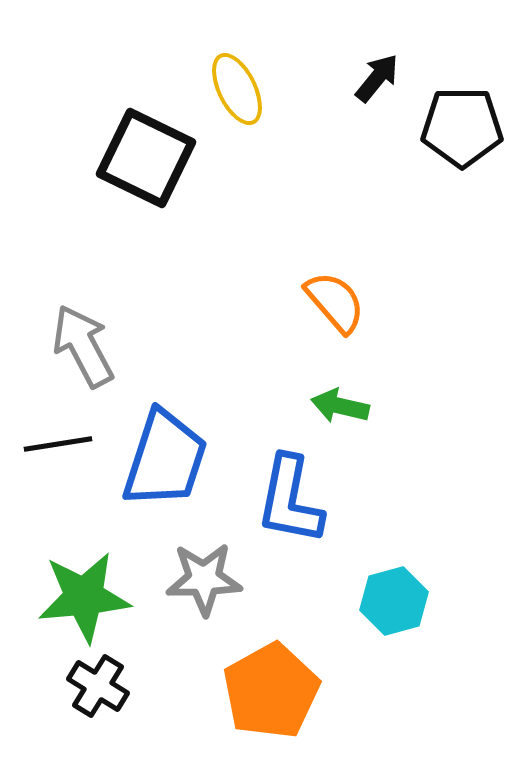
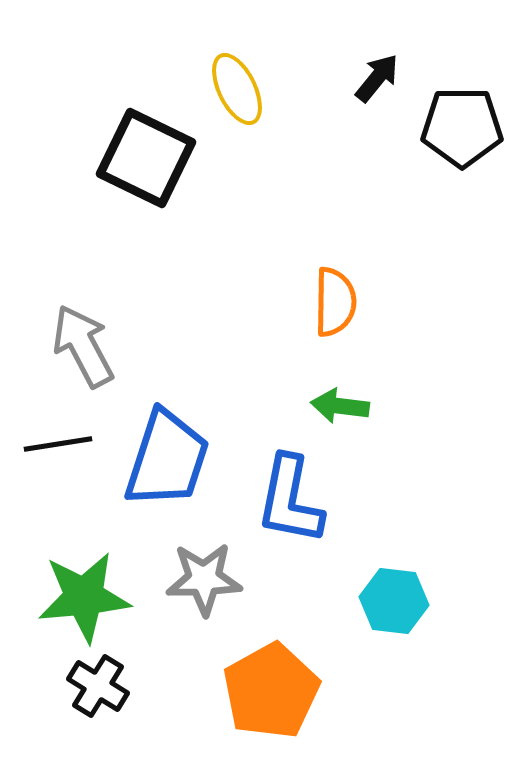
orange semicircle: rotated 42 degrees clockwise
green arrow: rotated 6 degrees counterclockwise
blue trapezoid: moved 2 px right
cyan hexagon: rotated 22 degrees clockwise
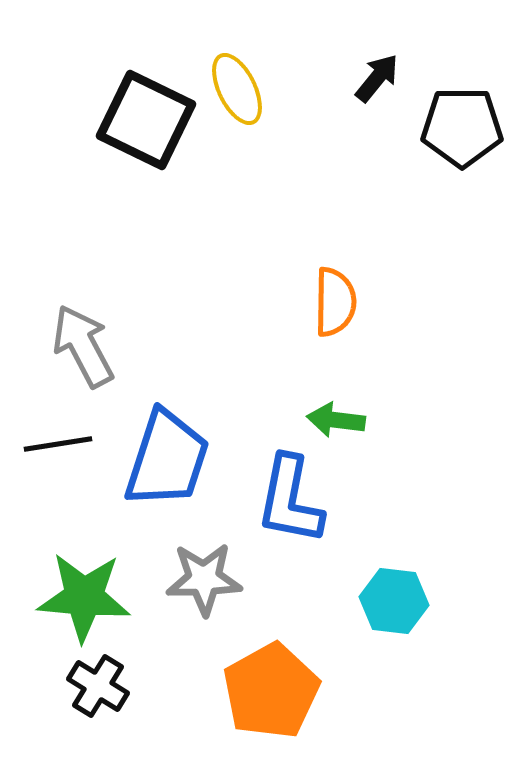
black square: moved 38 px up
green arrow: moved 4 px left, 14 px down
green star: rotated 10 degrees clockwise
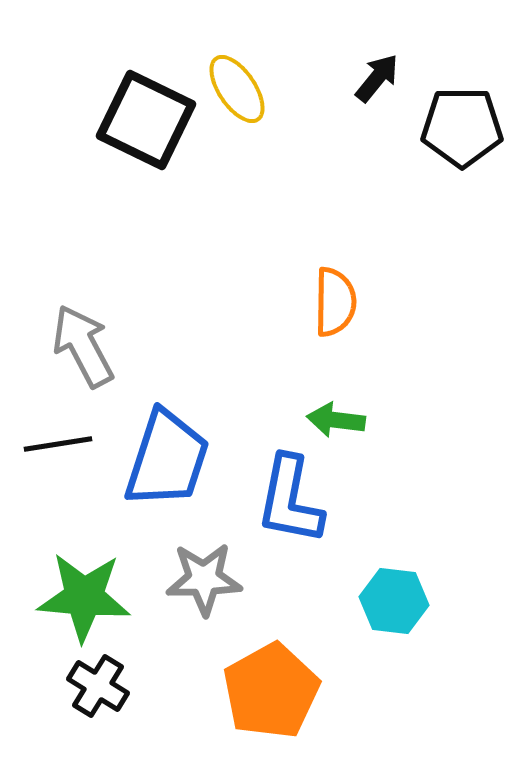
yellow ellipse: rotated 8 degrees counterclockwise
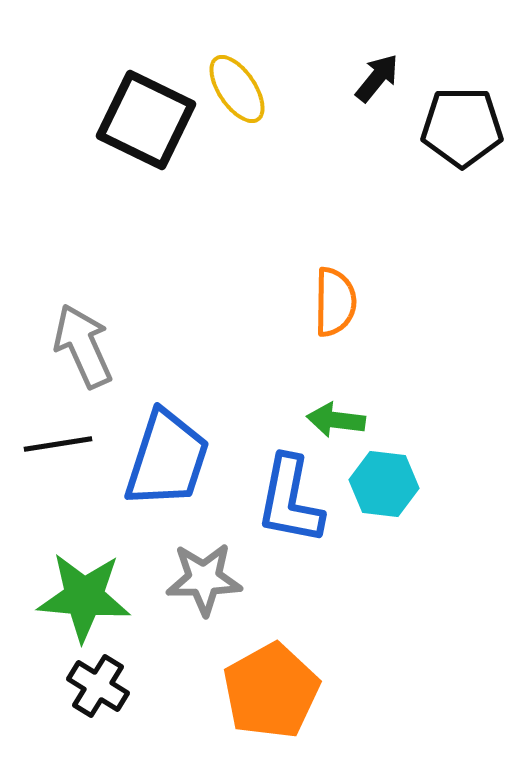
gray arrow: rotated 4 degrees clockwise
cyan hexagon: moved 10 px left, 117 px up
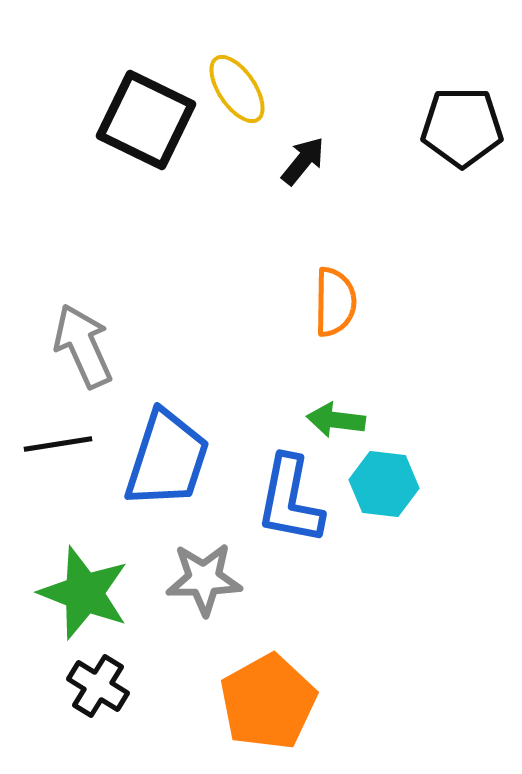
black arrow: moved 74 px left, 83 px down
green star: moved 4 px up; rotated 16 degrees clockwise
orange pentagon: moved 3 px left, 11 px down
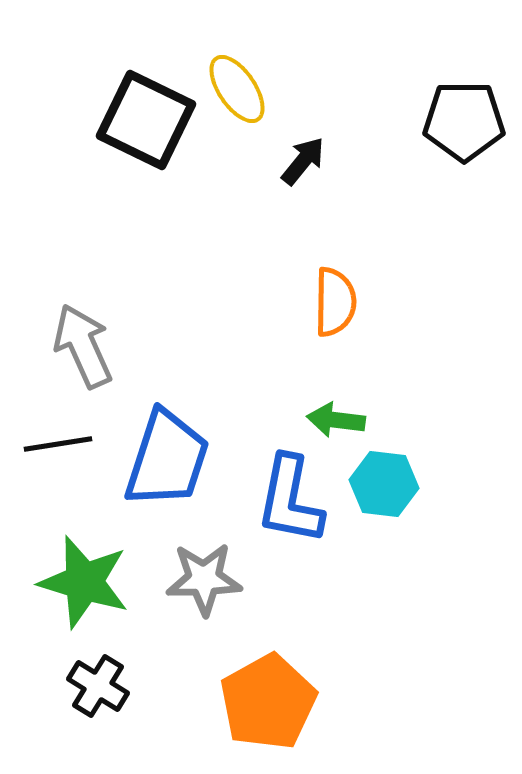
black pentagon: moved 2 px right, 6 px up
green star: moved 11 px up; rotated 4 degrees counterclockwise
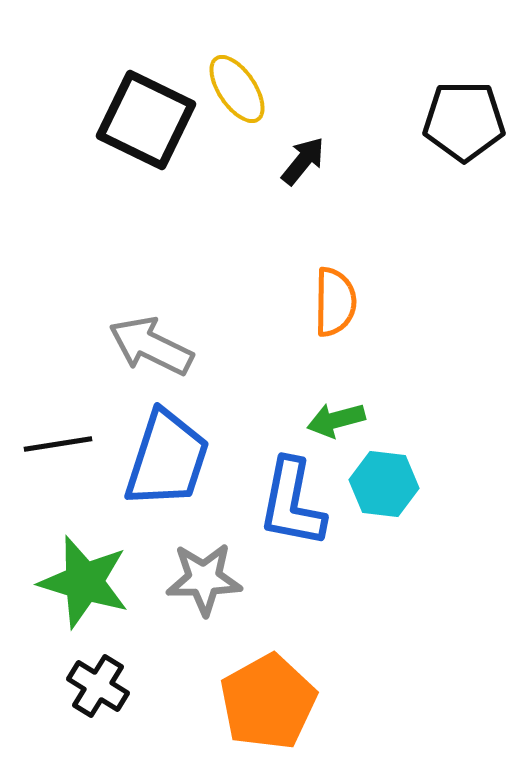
gray arrow: moved 68 px right; rotated 40 degrees counterclockwise
green arrow: rotated 22 degrees counterclockwise
blue L-shape: moved 2 px right, 3 px down
